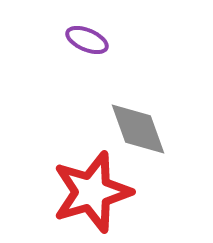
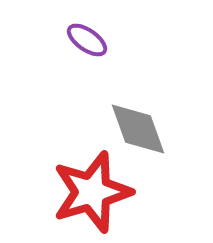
purple ellipse: rotated 12 degrees clockwise
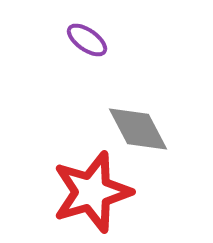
gray diamond: rotated 8 degrees counterclockwise
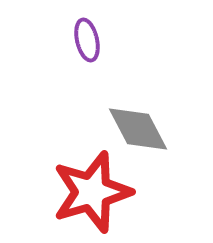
purple ellipse: rotated 42 degrees clockwise
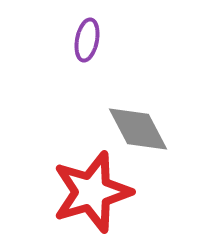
purple ellipse: rotated 24 degrees clockwise
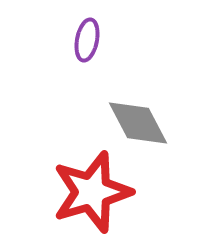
gray diamond: moved 6 px up
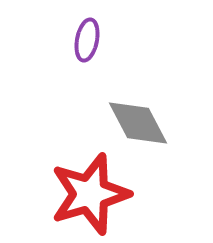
red star: moved 2 px left, 2 px down
